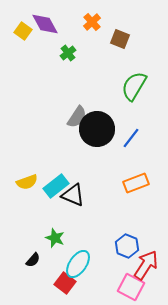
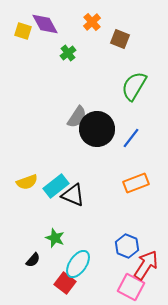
yellow square: rotated 18 degrees counterclockwise
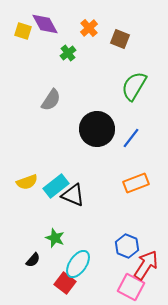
orange cross: moved 3 px left, 6 px down
gray semicircle: moved 26 px left, 17 px up
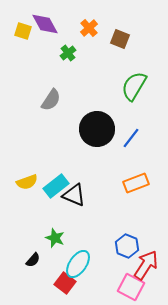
black triangle: moved 1 px right
